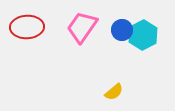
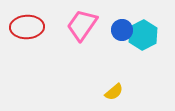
pink trapezoid: moved 2 px up
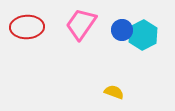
pink trapezoid: moved 1 px left, 1 px up
yellow semicircle: rotated 120 degrees counterclockwise
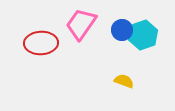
red ellipse: moved 14 px right, 16 px down
cyan hexagon: rotated 8 degrees clockwise
yellow semicircle: moved 10 px right, 11 px up
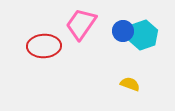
blue circle: moved 1 px right, 1 px down
red ellipse: moved 3 px right, 3 px down
yellow semicircle: moved 6 px right, 3 px down
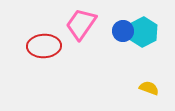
cyan hexagon: moved 3 px up; rotated 8 degrees counterclockwise
yellow semicircle: moved 19 px right, 4 px down
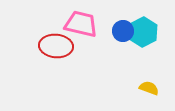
pink trapezoid: rotated 68 degrees clockwise
red ellipse: moved 12 px right; rotated 8 degrees clockwise
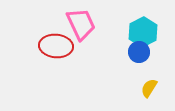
pink trapezoid: rotated 52 degrees clockwise
blue circle: moved 16 px right, 21 px down
yellow semicircle: rotated 78 degrees counterclockwise
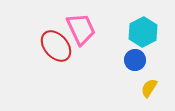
pink trapezoid: moved 5 px down
red ellipse: rotated 44 degrees clockwise
blue circle: moved 4 px left, 8 px down
